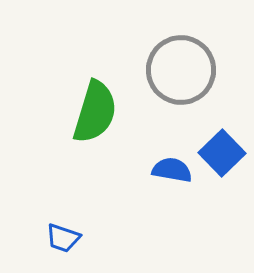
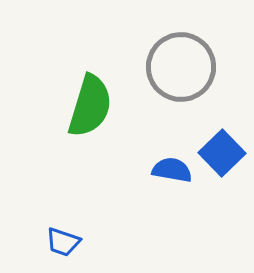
gray circle: moved 3 px up
green semicircle: moved 5 px left, 6 px up
blue trapezoid: moved 4 px down
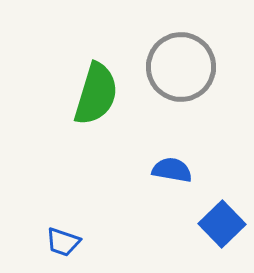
green semicircle: moved 6 px right, 12 px up
blue square: moved 71 px down
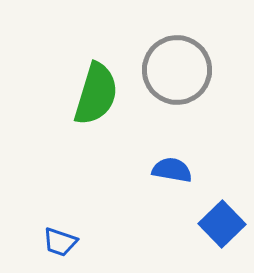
gray circle: moved 4 px left, 3 px down
blue trapezoid: moved 3 px left
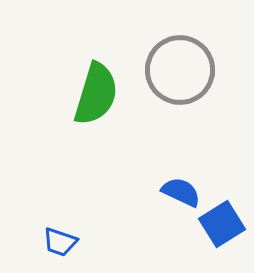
gray circle: moved 3 px right
blue semicircle: moved 9 px right, 22 px down; rotated 15 degrees clockwise
blue square: rotated 12 degrees clockwise
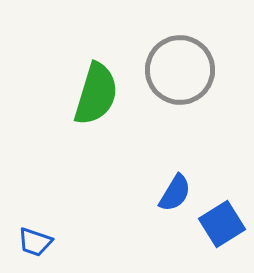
blue semicircle: moved 6 px left, 1 px down; rotated 96 degrees clockwise
blue trapezoid: moved 25 px left
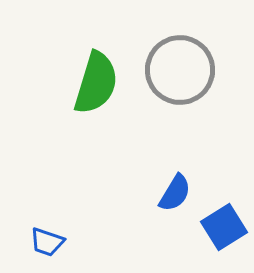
green semicircle: moved 11 px up
blue square: moved 2 px right, 3 px down
blue trapezoid: moved 12 px right
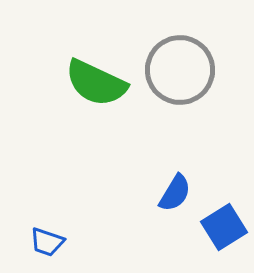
green semicircle: rotated 98 degrees clockwise
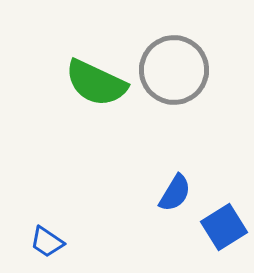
gray circle: moved 6 px left
blue trapezoid: rotated 15 degrees clockwise
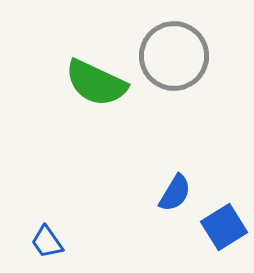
gray circle: moved 14 px up
blue trapezoid: rotated 21 degrees clockwise
